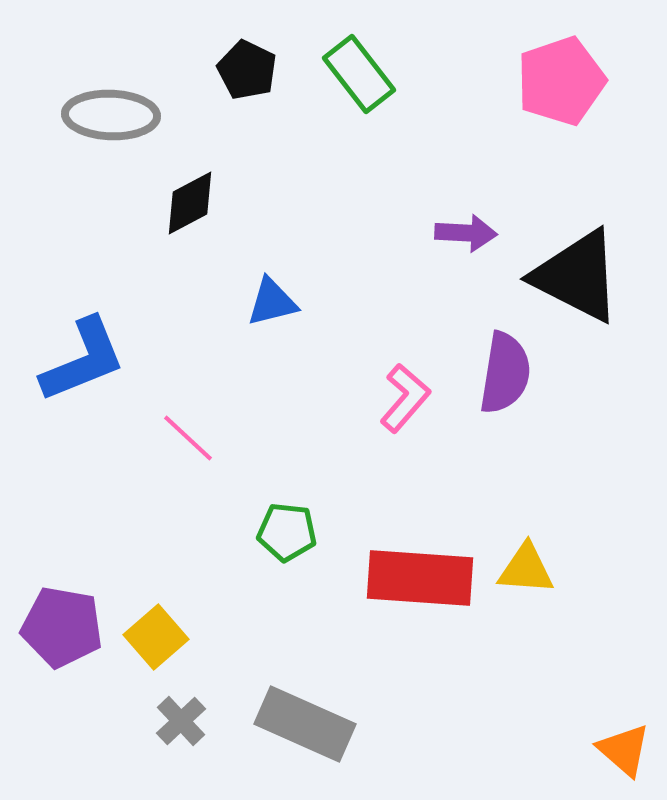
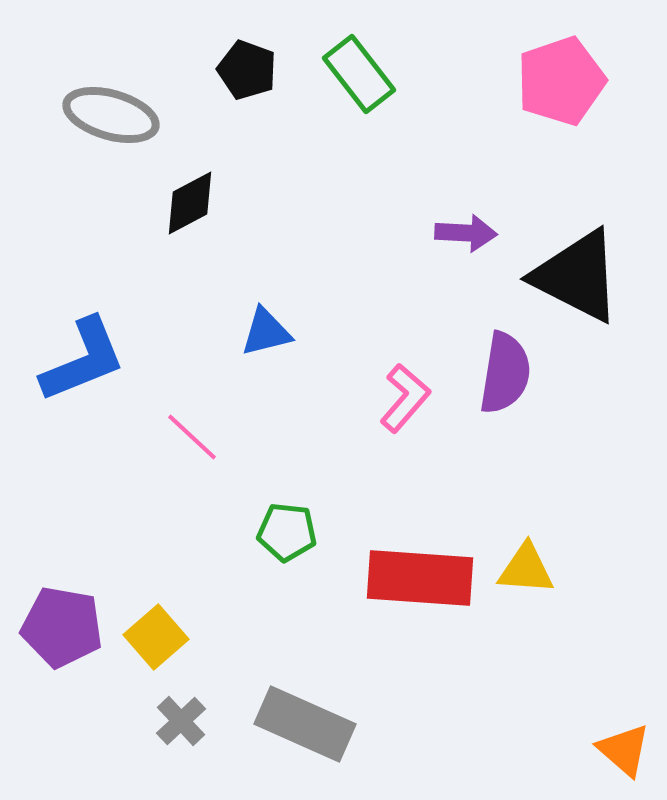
black pentagon: rotated 6 degrees counterclockwise
gray ellipse: rotated 14 degrees clockwise
blue triangle: moved 6 px left, 30 px down
pink line: moved 4 px right, 1 px up
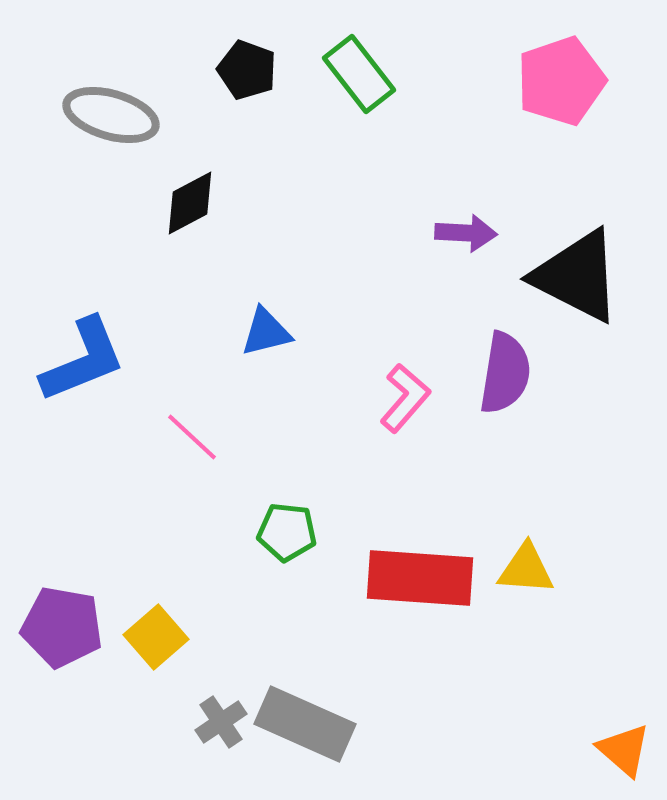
gray cross: moved 40 px right, 1 px down; rotated 9 degrees clockwise
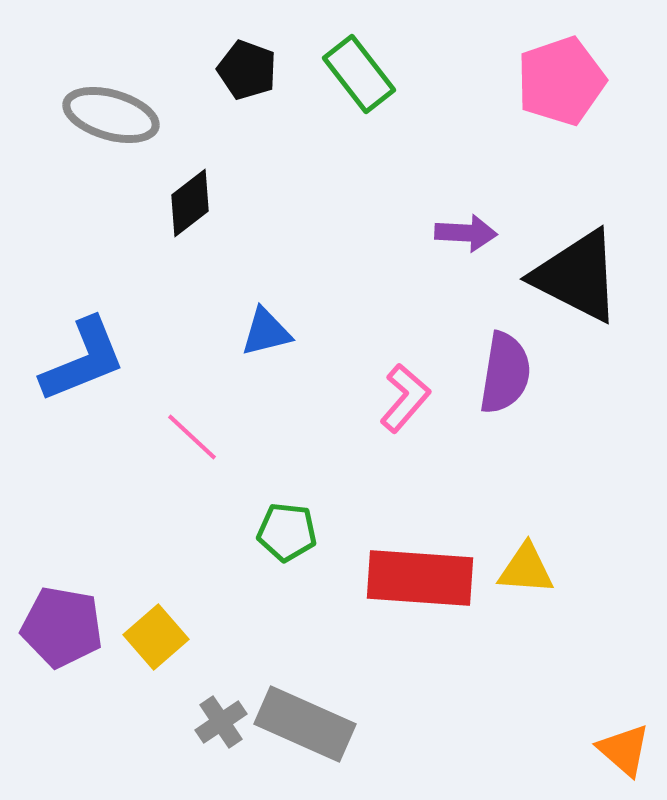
black diamond: rotated 10 degrees counterclockwise
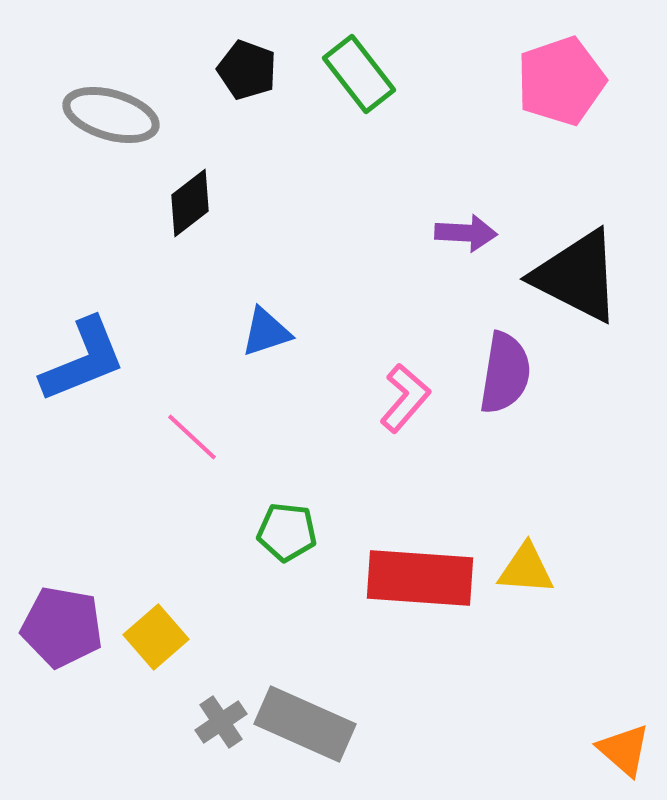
blue triangle: rotated 4 degrees counterclockwise
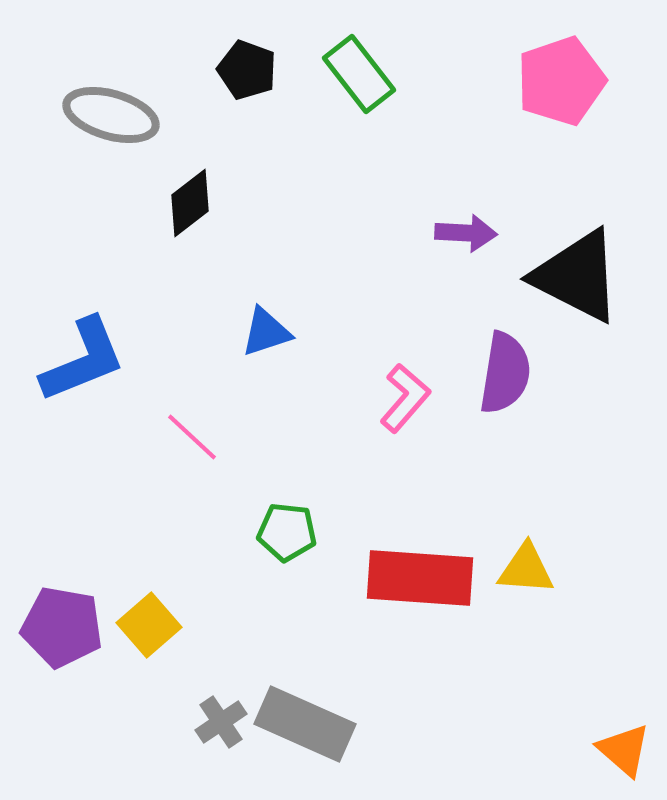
yellow square: moved 7 px left, 12 px up
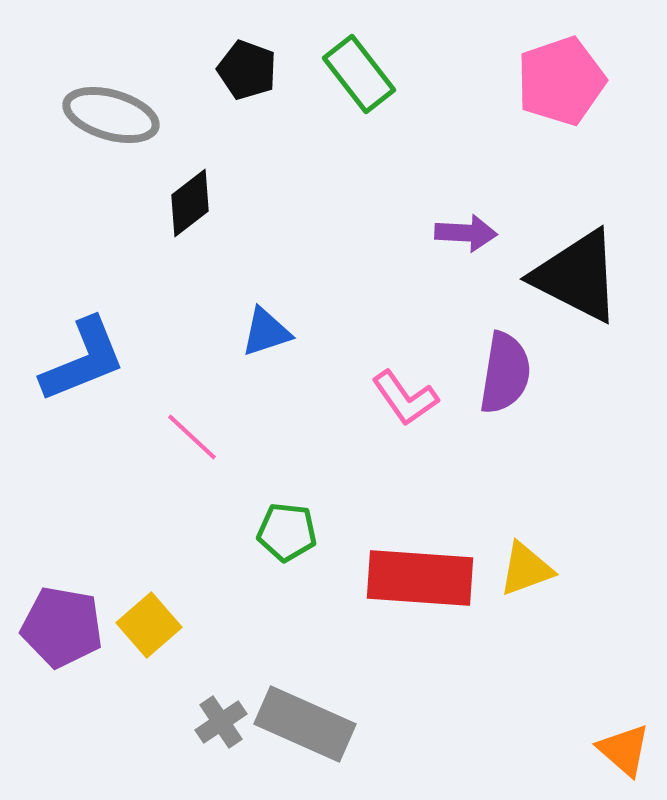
pink L-shape: rotated 104 degrees clockwise
yellow triangle: rotated 24 degrees counterclockwise
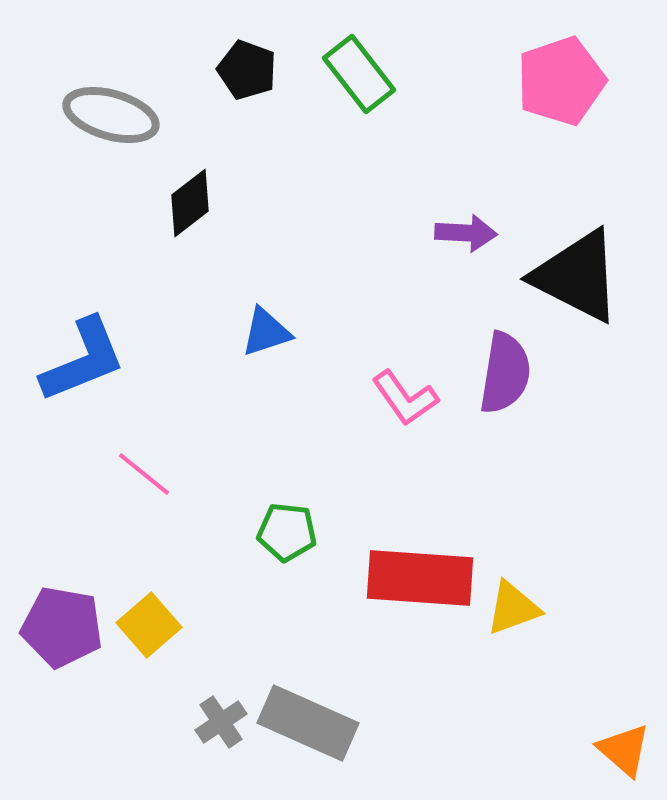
pink line: moved 48 px left, 37 px down; rotated 4 degrees counterclockwise
yellow triangle: moved 13 px left, 39 px down
gray rectangle: moved 3 px right, 1 px up
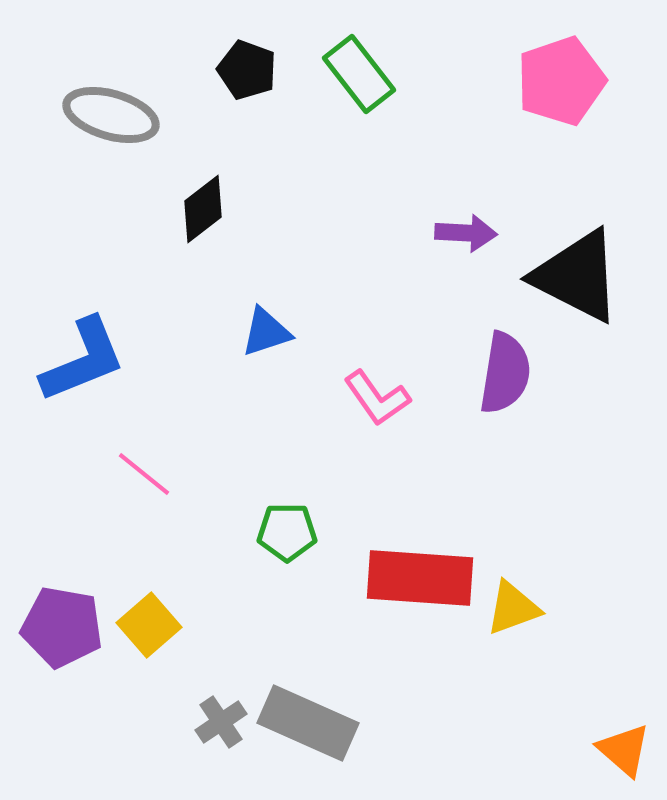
black diamond: moved 13 px right, 6 px down
pink L-shape: moved 28 px left
green pentagon: rotated 6 degrees counterclockwise
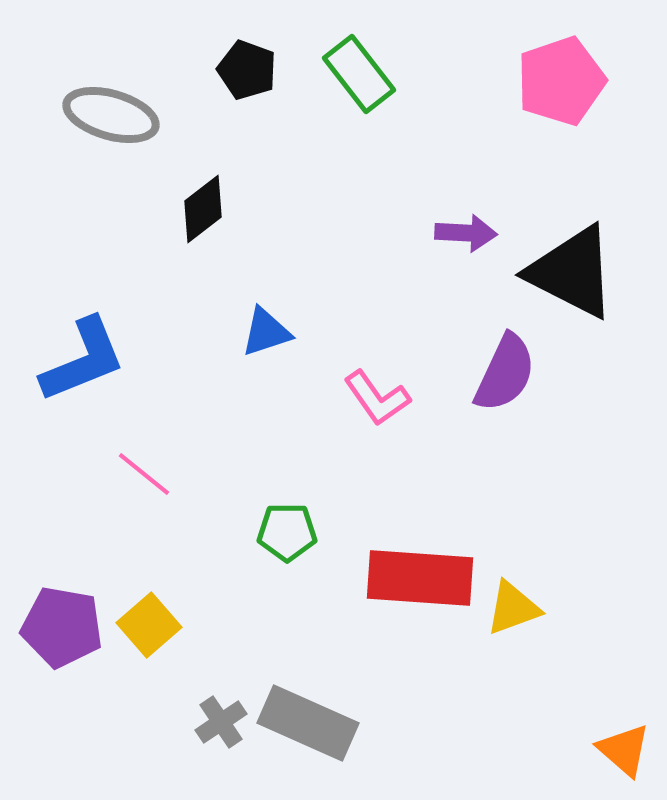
black triangle: moved 5 px left, 4 px up
purple semicircle: rotated 16 degrees clockwise
